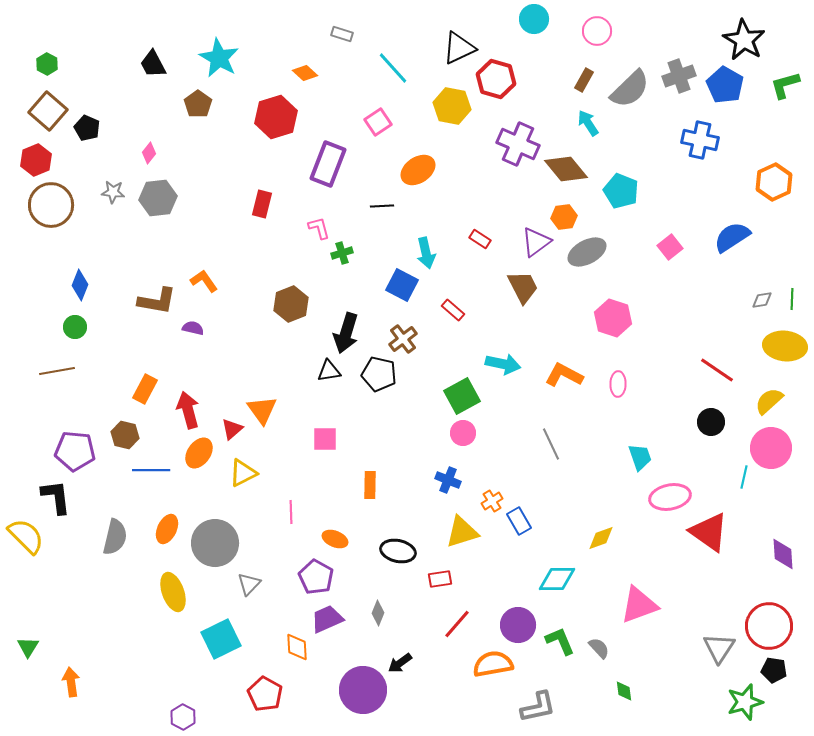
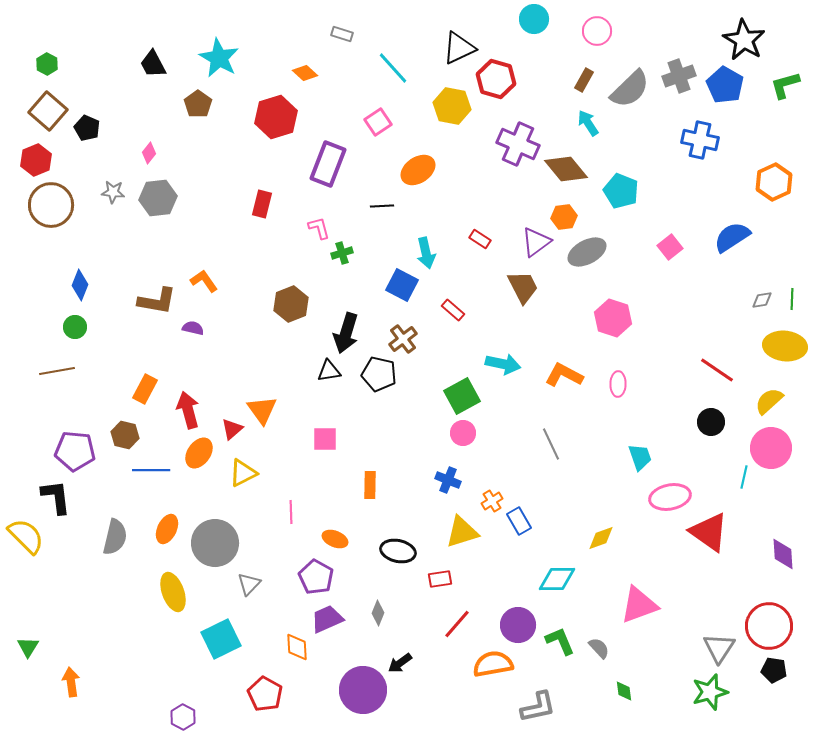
green star at (745, 702): moved 35 px left, 10 px up
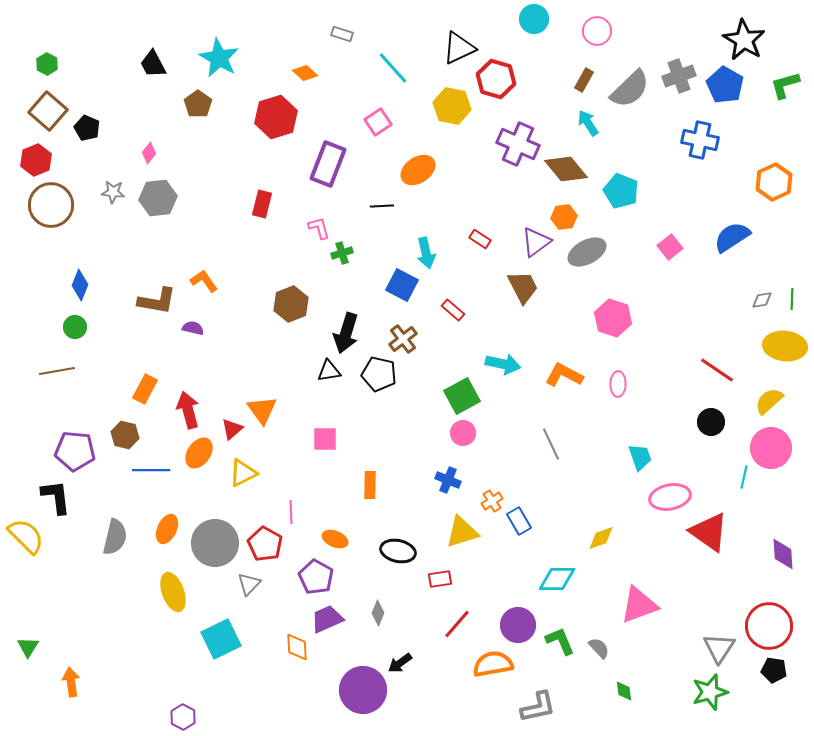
red pentagon at (265, 694): moved 150 px up
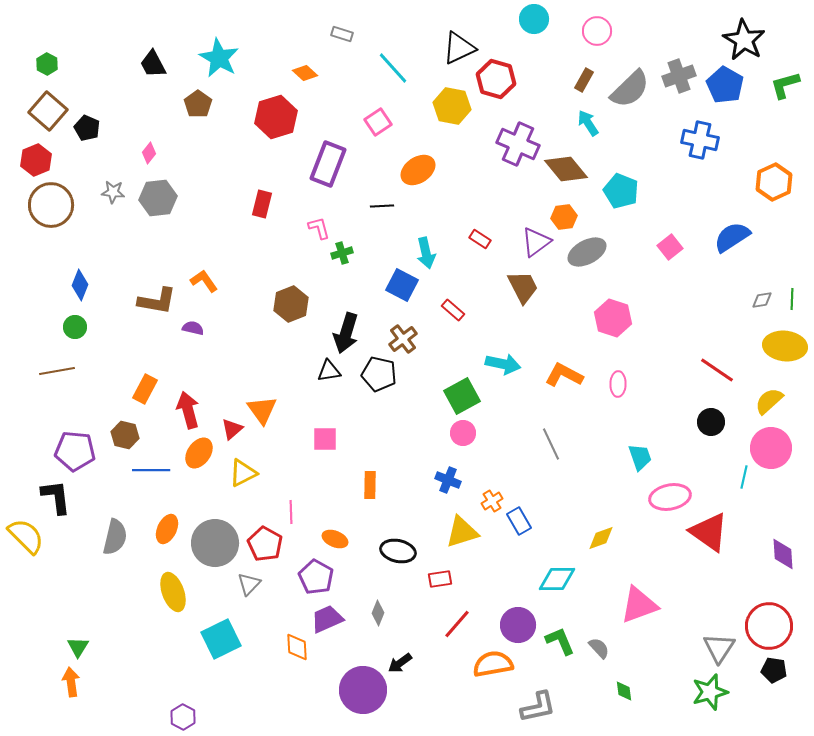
green triangle at (28, 647): moved 50 px right
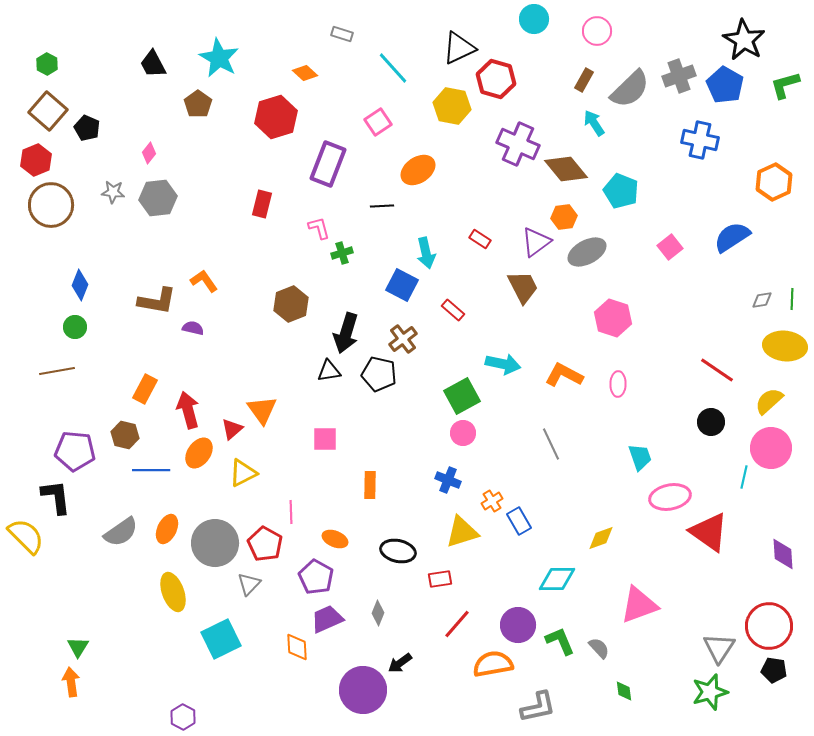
cyan arrow at (588, 123): moved 6 px right
gray semicircle at (115, 537): moved 6 px right, 5 px up; rotated 42 degrees clockwise
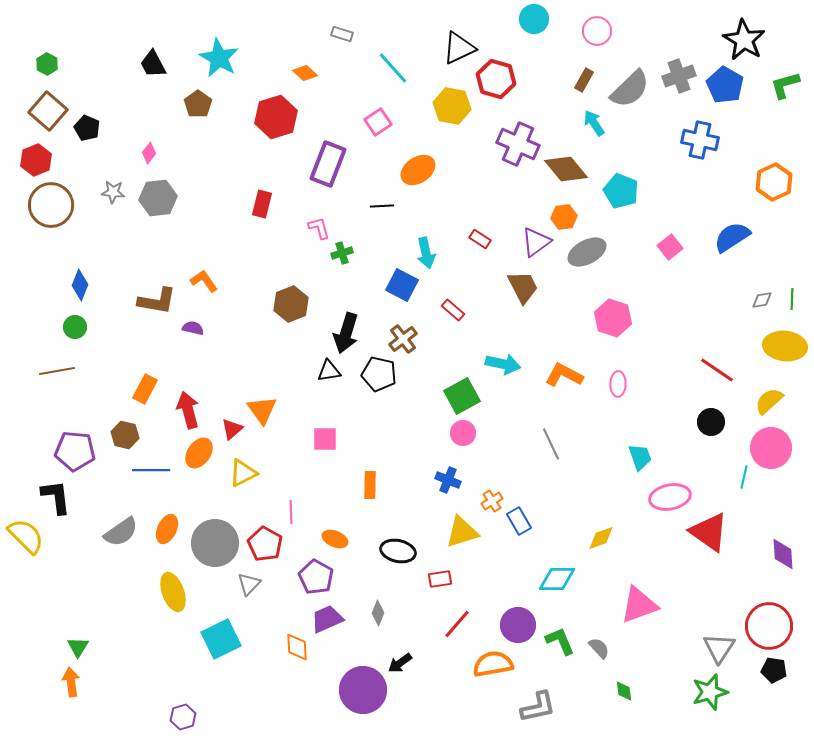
purple hexagon at (183, 717): rotated 15 degrees clockwise
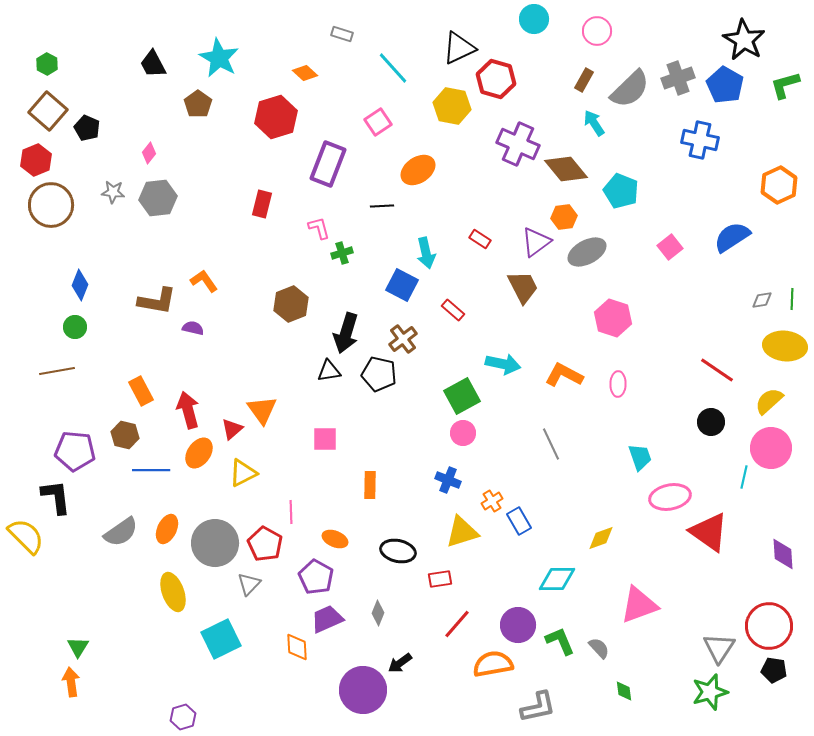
gray cross at (679, 76): moved 1 px left, 2 px down
orange hexagon at (774, 182): moved 5 px right, 3 px down
orange rectangle at (145, 389): moved 4 px left, 2 px down; rotated 56 degrees counterclockwise
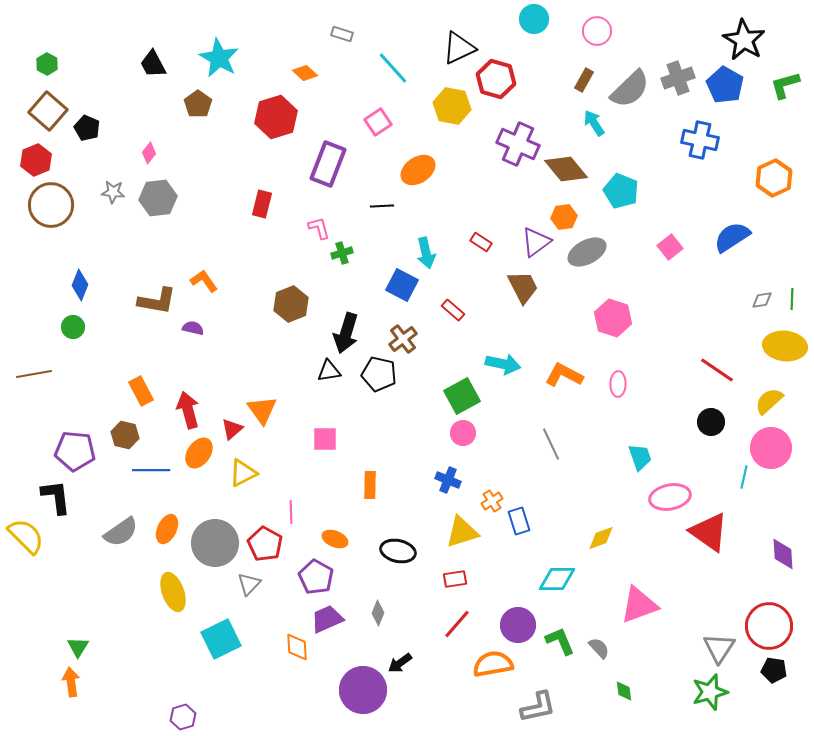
orange hexagon at (779, 185): moved 5 px left, 7 px up
red rectangle at (480, 239): moved 1 px right, 3 px down
green circle at (75, 327): moved 2 px left
brown line at (57, 371): moved 23 px left, 3 px down
blue rectangle at (519, 521): rotated 12 degrees clockwise
red rectangle at (440, 579): moved 15 px right
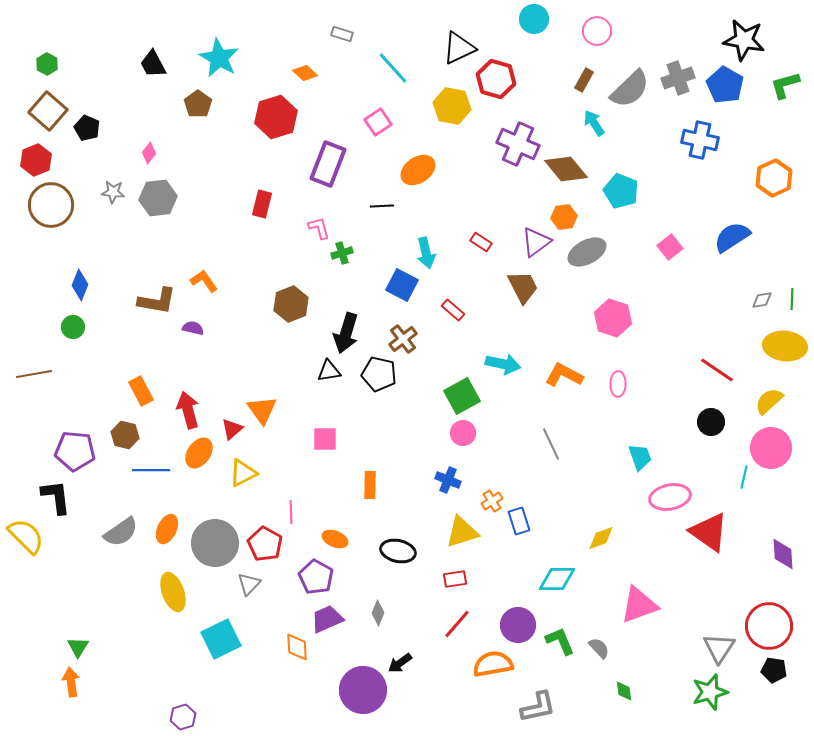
black star at (744, 40): rotated 21 degrees counterclockwise
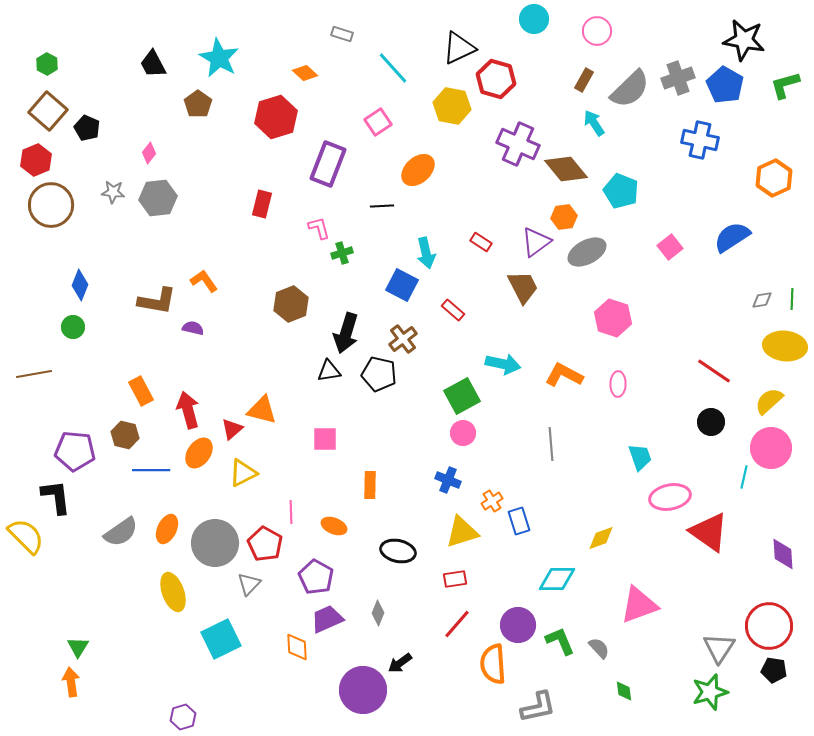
orange ellipse at (418, 170): rotated 8 degrees counterclockwise
red line at (717, 370): moved 3 px left, 1 px down
orange triangle at (262, 410): rotated 40 degrees counterclockwise
gray line at (551, 444): rotated 20 degrees clockwise
orange ellipse at (335, 539): moved 1 px left, 13 px up
orange semicircle at (493, 664): rotated 84 degrees counterclockwise
